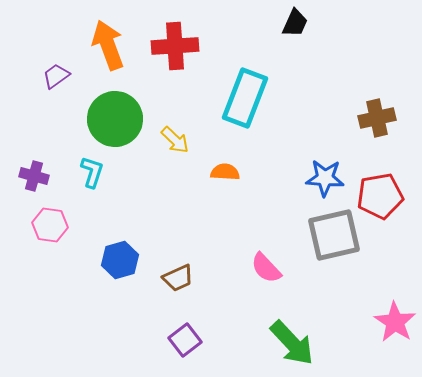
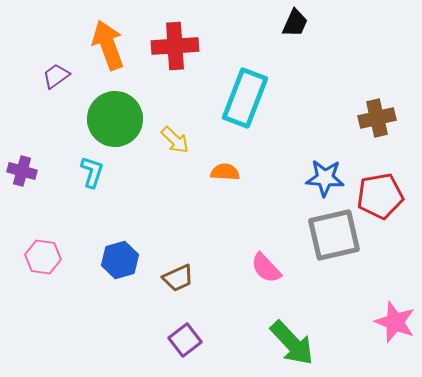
purple cross: moved 12 px left, 5 px up
pink hexagon: moved 7 px left, 32 px down
pink star: rotated 12 degrees counterclockwise
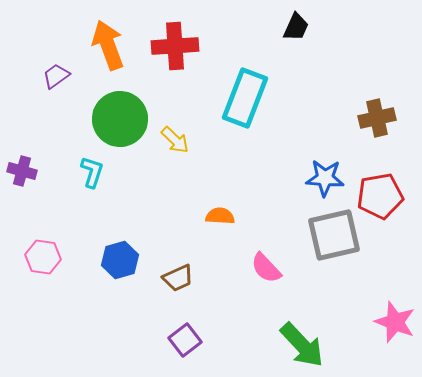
black trapezoid: moved 1 px right, 4 px down
green circle: moved 5 px right
orange semicircle: moved 5 px left, 44 px down
green arrow: moved 10 px right, 2 px down
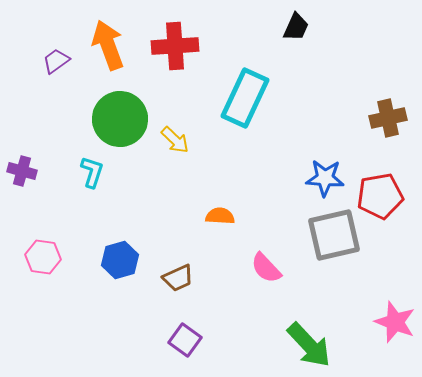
purple trapezoid: moved 15 px up
cyan rectangle: rotated 4 degrees clockwise
brown cross: moved 11 px right
purple square: rotated 16 degrees counterclockwise
green arrow: moved 7 px right
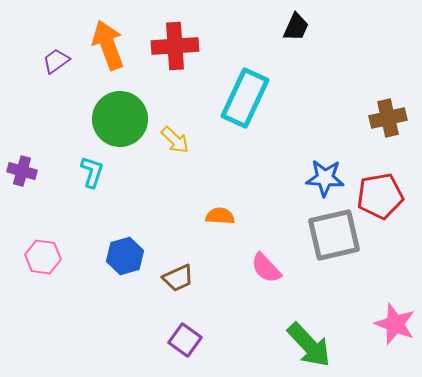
blue hexagon: moved 5 px right, 4 px up
pink star: moved 2 px down
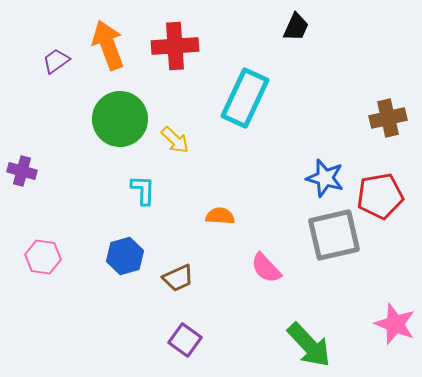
cyan L-shape: moved 51 px right, 18 px down; rotated 16 degrees counterclockwise
blue star: rotated 12 degrees clockwise
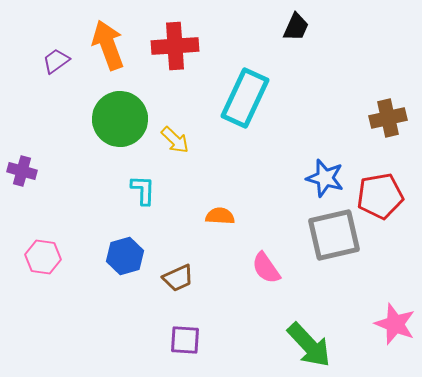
pink semicircle: rotated 8 degrees clockwise
purple square: rotated 32 degrees counterclockwise
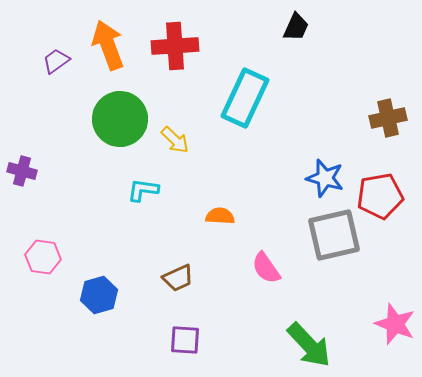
cyan L-shape: rotated 84 degrees counterclockwise
blue hexagon: moved 26 px left, 39 px down
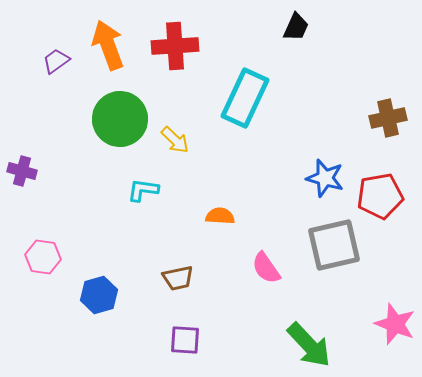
gray square: moved 10 px down
brown trapezoid: rotated 12 degrees clockwise
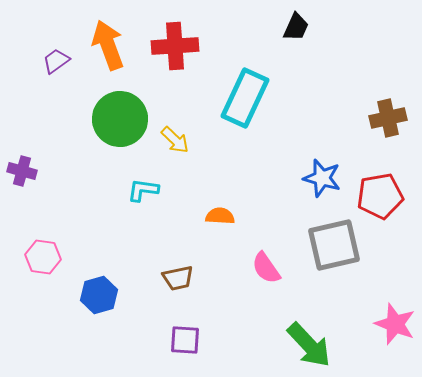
blue star: moved 3 px left
